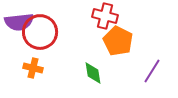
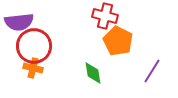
red circle: moved 6 px left, 14 px down
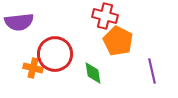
red circle: moved 21 px right, 8 px down
purple line: rotated 45 degrees counterclockwise
